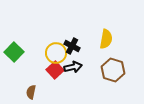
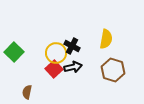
red square: moved 1 px left, 1 px up
brown semicircle: moved 4 px left
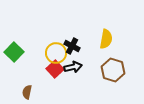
red square: moved 1 px right
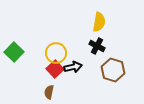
yellow semicircle: moved 7 px left, 17 px up
black cross: moved 25 px right
brown semicircle: moved 22 px right
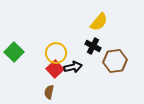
yellow semicircle: rotated 30 degrees clockwise
black cross: moved 4 px left
brown hexagon: moved 2 px right, 9 px up; rotated 25 degrees counterclockwise
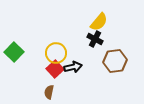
black cross: moved 2 px right, 7 px up
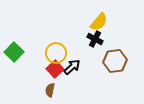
black arrow: moved 1 px left; rotated 30 degrees counterclockwise
brown semicircle: moved 1 px right, 2 px up
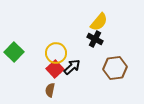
brown hexagon: moved 7 px down
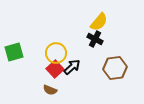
green square: rotated 30 degrees clockwise
brown semicircle: rotated 80 degrees counterclockwise
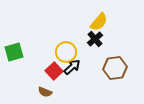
black cross: rotated 21 degrees clockwise
yellow circle: moved 10 px right, 1 px up
red square: moved 1 px left, 2 px down
brown semicircle: moved 5 px left, 2 px down
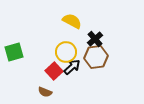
yellow semicircle: moved 27 px left, 1 px up; rotated 102 degrees counterclockwise
brown hexagon: moved 19 px left, 11 px up
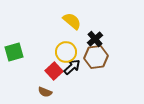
yellow semicircle: rotated 12 degrees clockwise
